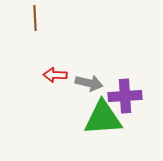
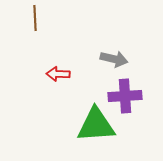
red arrow: moved 3 px right, 1 px up
gray arrow: moved 25 px right, 24 px up
green triangle: moved 7 px left, 7 px down
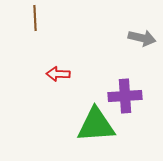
gray arrow: moved 28 px right, 21 px up
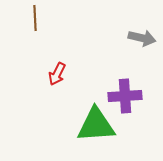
red arrow: moved 1 px left; rotated 65 degrees counterclockwise
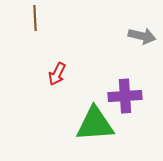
gray arrow: moved 2 px up
green triangle: moved 1 px left, 1 px up
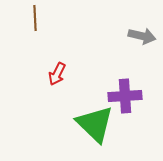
green triangle: rotated 48 degrees clockwise
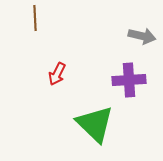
purple cross: moved 4 px right, 16 px up
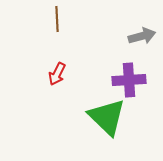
brown line: moved 22 px right, 1 px down
gray arrow: rotated 28 degrees counterclockwise
green triangle: moved 12 px right, 7 px up
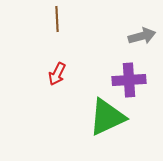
green triangle: rotated 51 degrees clockwise
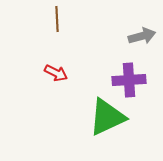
red arrow: moved 1 px left, 1 px up; rotated 90 degrees counterclockwise
